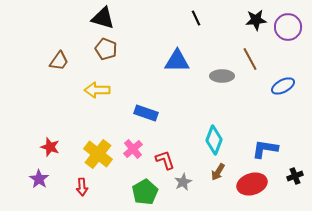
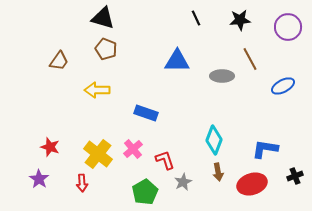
black star: moved 16 px left
brown arrow: rotated 42 degrees counterclockwise
red arrow: moved 4 px up
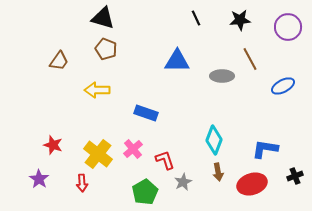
red star: moved 3 px right, 2 px up
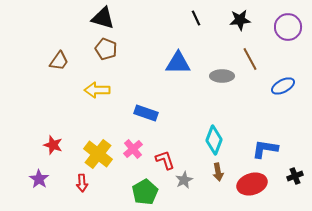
blue triangle: moved 1 px right, 2 px down
gray star: moved 1 px right, 2 px up
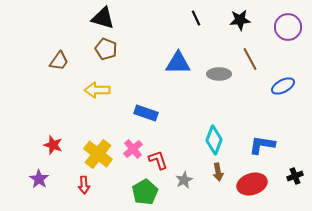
gray ellipse: moved 3 px left, 2 px up
blue L-shape: moved 3 px left, 4 px up
red L-shape: moved 7 px left
red arrow: moved 2 px right, 2 px down
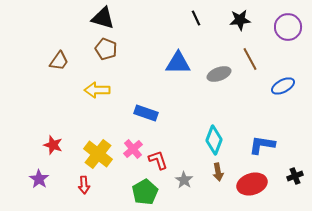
gray ellipse: rotated 20 degrees counterclockwise
gray star: rotated 12 degrees counterclockwise
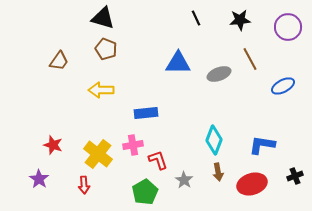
yellow arrow: moved 4 px right
blue rectangle: rotated 25 degrees counterclockwise
pink cross: moved 4 px up; rotated 30 degrees clockwise
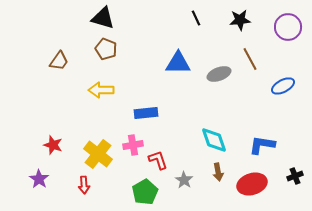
cyan diamond: rotated 40 degrees counterclockwise
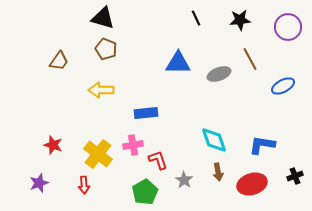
purple star: moved 4 px down; rotated 18 degrees clockwise
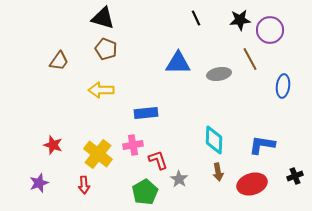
purple circle: moved 18 px left, 3 px down
gray ellipse: rotated 10 degrees clockwise
blue ellipse: rotated 55 degrees counterclockwise
cyan diamond: rotated 20 degrees clockwise
gray star: moved 5 px left, 1 px up
